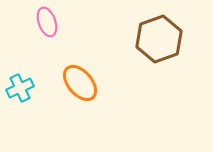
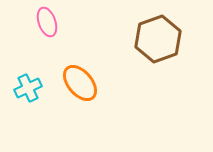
brown hexagon: moved 1 px left
cyan cross: moved 8 px right
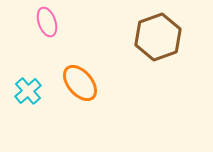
brown hexagon: moved 2 px up
cyan cross: moved 3 px down; rotated 16 degrees counterclockwise
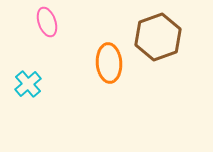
orange ellipse: moved 29 px right, 20 px up; rotated 36 degrees clockwise
cyan cross: moved 7 px up
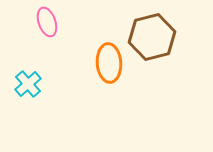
brown hexagon: moved 6 px left; rotated 6 degrees clockwise
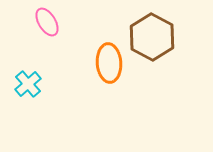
pink ellipse: rotated 12 degrees counterclockwise
brown hexagon: rotated 18 degrees counterclockwise
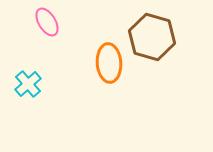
brown hexagon: rotated 12 degrees counterclockwise
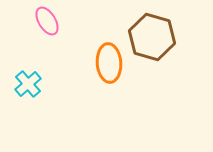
pink ellipse: moved 1 px up
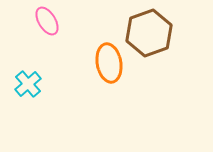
brown hexagon: moved 3 px left, 4 px up; rotated 24 degrees clockwise
orange ellipse: rotated 6 degrees counterclockwise
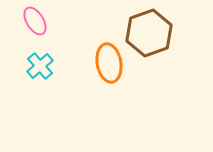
pink ellipse: moved 12 px left
cyan cross: moved 12 px right, 18 px up
